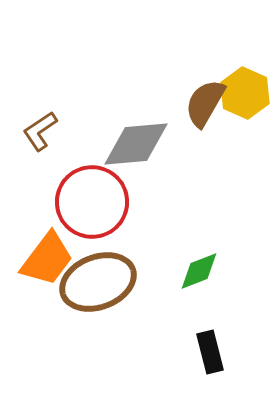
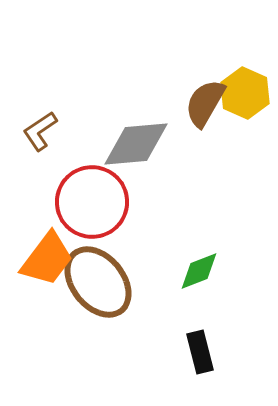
brown ellipse: rotated 72 degrees clockwise
black rectangle: moved 10 px left
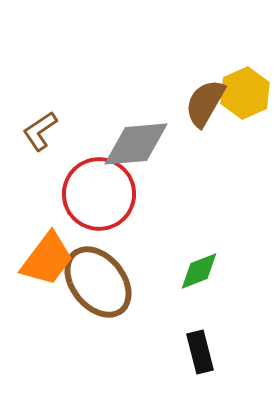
yellow hexagon: rotated 12 degrees clockwise
red circle: moved 7 px right, 8 px up
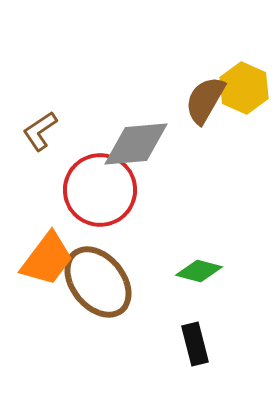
yellow hexagon: moved 1 px left, 5 px up; rotated 12 degrees counterclockwise
brown semicircle: moved 3 px up
red circle: moved 1 px right, 4 px up
green diamond: rotated 36 degrees clockwise
black rectangle: moved 5 px left, 8 px up
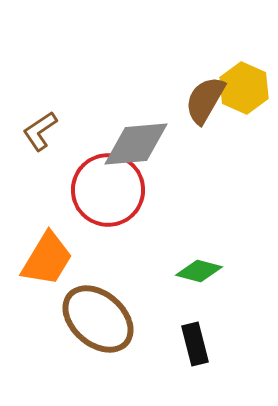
red circle: moved 8 px right
orange trapezoid: rotated 6 degrees counterclockwise
brown ellipse: moved 37 px down; rotated 10 degrees counterclockwise
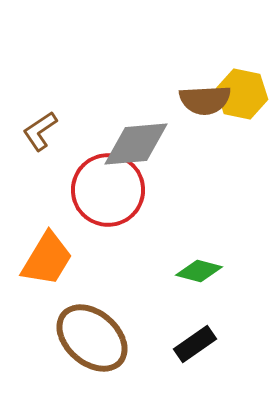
yellow hexagon: moved 2 px left, 6 px down; rotated 12 degrees counterclockwise
brown semicircle: rotated 123 degrees counterclockwise
brown ellipse: moved 6 px left, 19 px down
black rectangle: rotated 69 degrees clockwise
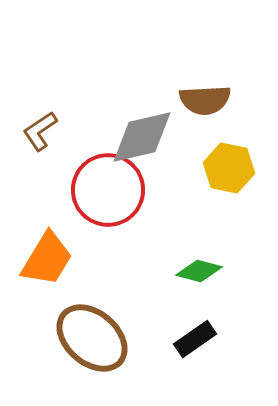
yellow hexagon: moved 13 px left, 74 px down
gray diamond: moved 6 px right, 7 px up; rotated 8 degrees counterclockwise
black rectangle: moved 5 px up
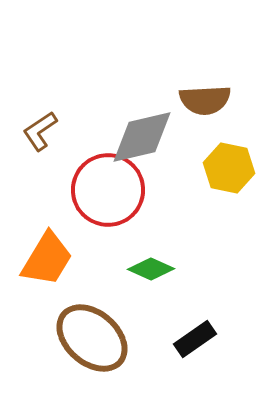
green diamond: moved 48 px left, 2 px up; rotated 9 degrees clockwise
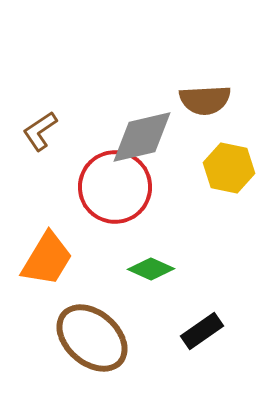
red circle: moved 7 px right, 3 px up
black rectangle: moved 7 px right, 8 px up
